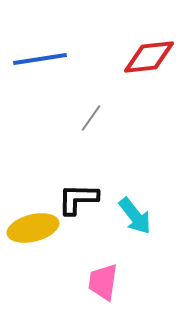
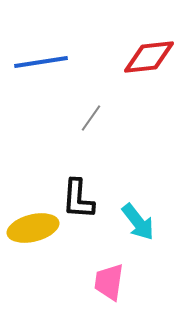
blue line: moved 1 px right, 3 px down
black L-shape: rotated 87 degrees counterclockwise
cyan arrow: moved 3 px right, 6 px down
pink trapezoid: moved 6 px right
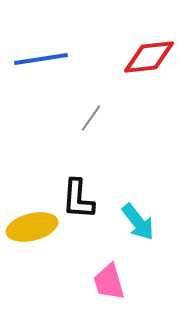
blue line: moved 3 px up
yellow ellipse: moved 1 px left, 1 px up
pink trapezoid: rotated 24 degrees counterclockwise
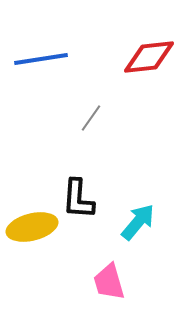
cyan arrow: rotated 102 degrees counterclockwise
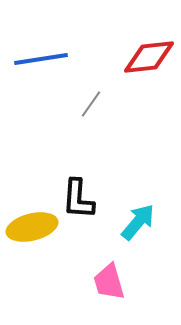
gray line: moved 14 px up
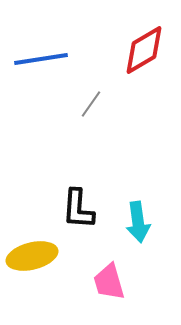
red diamond: moved 5 px left, 7 px up; rotated 24 degrees counterclockwise
black L-shape: moved 10 px down
cyan arrow: rotated 132 degrees clockwise
yellow ellipse: moved 29 px down
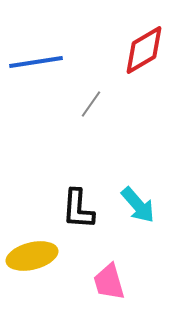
blue line: moved 5 px left, 3 px down
cyan arrow: moved 17 px up; rotated 33 degrees counterclockwise
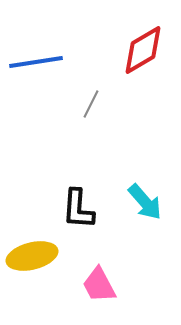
red diamond: moved 1 px left
gray line: rotated 8 degrees counterclockwise
cyan arrow: moved 7 px right, 3 px up
pink trapezoid: moved 10 px left, 3 px down; rotated 12 degrees counterclockwise
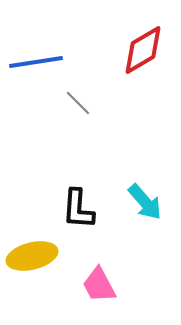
gray line: moved 13 px left, 1 px up; rotated 72 degrees counterclockwise
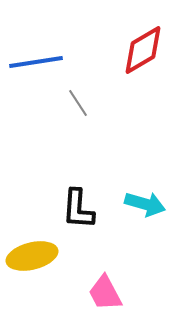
gray line: rotated 12 degrees clockwise
cyan arrow: moved 2 px down; rotated 33 degrees counterclockwise
pink trapezoid: moved 6 px right, 8 px down
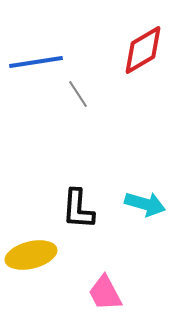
gray line: moved 9 px up
yellow ellipse: moved 1 px left, 1 px up
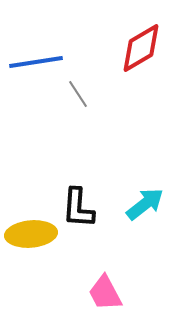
red diamond: moved 2 px left, 2 px up
cyan arrow: rotated 54 degrees counterclockwise
black L-shape: moved 1 px up
yellow ellipse: moved 21 px up; rotated 9 degrees clockwise
